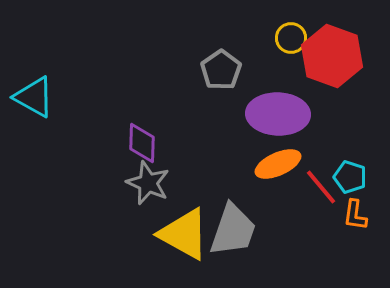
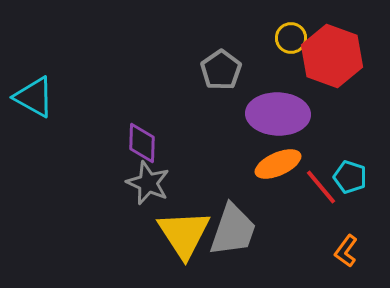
orange L-shape: moved 9 px left, 36 px down; rotated 28 degrees clockwise
yellow triangle: rotated 28 degrees clockwise
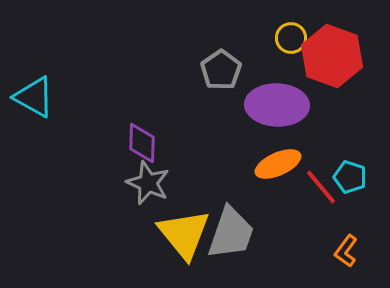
purple ellipse: moved 1 px left, 9 px up
gray trapezoid: moved 2 px left, 3 px down
yellow triangle: rotated 6 degrees counterclockwise
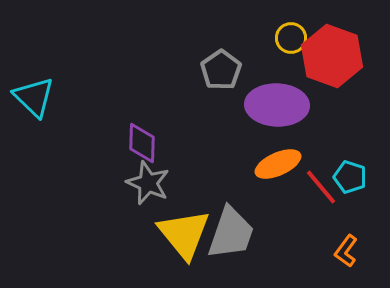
cyan triangle: rotated 15 degrees clockwise
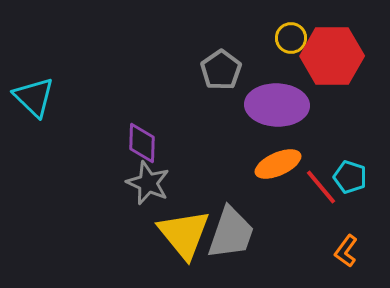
red hexagon: rotated 20 degrees counterclockwise
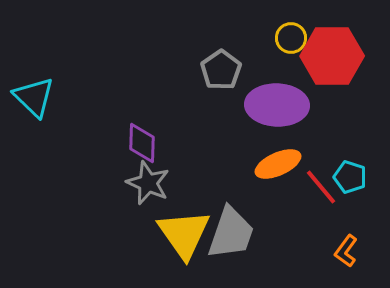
yellow triangle: rotated 4 degrees clockwise
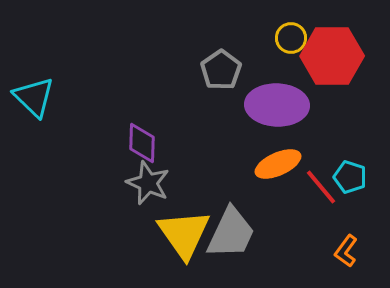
gray trapezoid: rotated 6 degrees clockwise
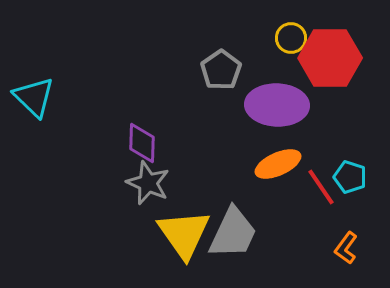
red hexagon: moved 2 px left, 2 px down
red line: rotated 6 degrees clockwise
gray trapezoid: moved 2 px right
orange L-shape: moved 3 px up
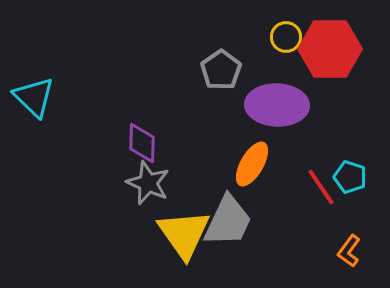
yellow circle: moved 5 px left, 1 px up
red hexagon: moved 9 px up
orange ellipse: moved 26 px left; rotated 36 degrees counterclockwise
gray trapezoid: moved 5 px left, 12 px up
orange L-shape: moved 3 px right, 3 px down
